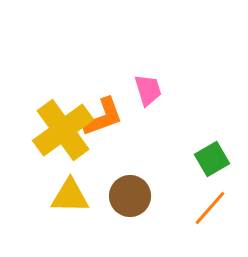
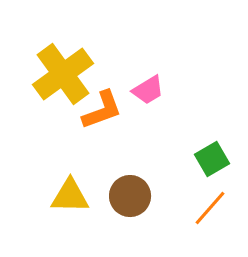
pink trapezoid: rotated 76 degrees clockwise
orange L-shape: moved 1 px left, 7 px up
yellow cross: moved 56 px up
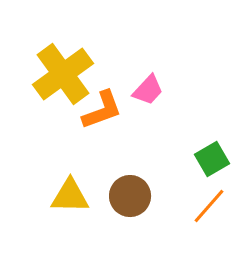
pink trapezoid: rotated 16 degrees counterclockwise
orange line: moved 1 px left, 2 px up
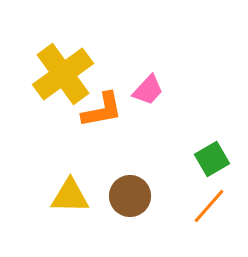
orange L-shape: rotated 9 degrees clockwise
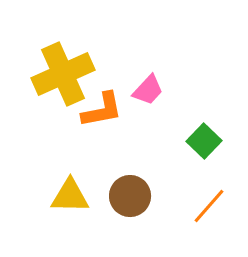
yellow cross: rotated 12 degrees clockwise
green square: moved 8 px left, 18 px up; rotated 16 degrees counterclockwise
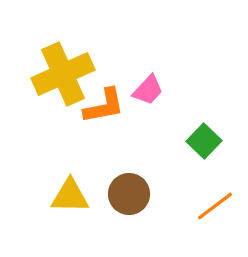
orange L-shape: moved 2 px right, 4 px up
brown circle: moved 1 px left, 2 px up
orange line: moved 6 px right; rotated 12 degrees clockwise
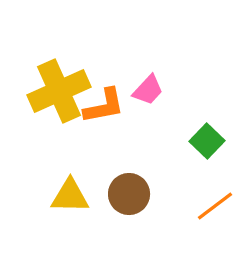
yellow cross: moved 4 px left, 17 px down
green square: moved 3 px right
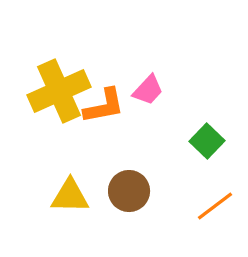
brown circle: moved 3 px up
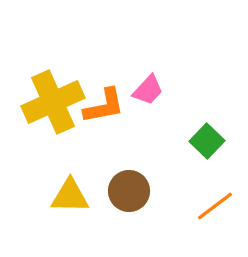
yellow cross: moved 6 px left, 11 px down
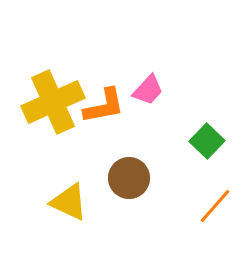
brown circle: moved 13 px up
yellow triangle: moved 1 px left, 6 px down; rotated 24 degrees clockwise
orange line: rotated 12 degrees counterclockwise
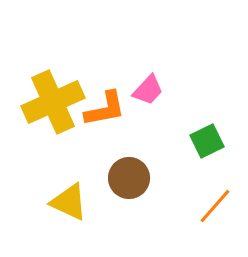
orange L-shape: moved 1 px right, 3 px down
green square: rotated 20 degrees clockwise
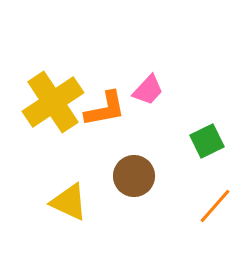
yellow cross: rotated 10 degrees counterclockwise
brown circle: moved 5 px right, 2 px up
